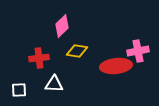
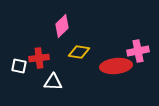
yellow diamond: moved 2 px right, 1 px down
white triangle: moved 1 px left, 2 px up
white square: moved 24 px up; rotated 14 degrees clockwise
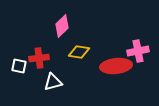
white triangle: rotated 18 degrees counterclockwise
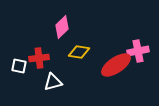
pink diamond: moved 1 px down
red ellipse: moved 1 px up; rotated 28 degrees counterclockwise
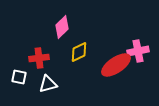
yellow diamond: rotated 35 degrees counterclockwise
white square: moved 11 px down
white triangle: moved 5 px left, 2 px down
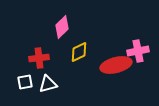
red ellipse: rotated 20 degrees clockwise
white square: moved 6 px right, 5 px down; rotated 21 degrees counterclockwise
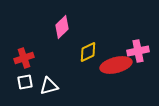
yellow diamond: moved 9 px right
red cross: moved 15 px left; rotated 12 degrees counterclockwise
white triangle: moved 1 px right, 2 px down
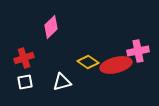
pink diamond: moved 11 px left
yellow diamond: moved 10 px down; rotated 60 degrees clockwise
white triangle: moved 13 px right, 4 px up
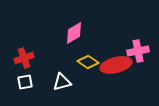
pink diamond: moved 23 px right, 6 px down; rotated 15 degrees clockwise
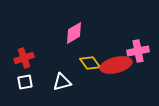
yellow diamond: moved 2 px right, 1 px down; rotated 20 degrees clockwise
